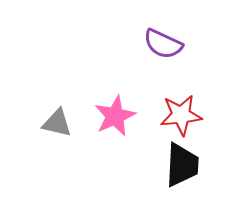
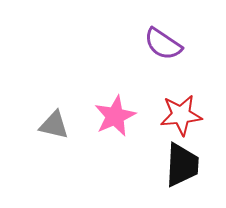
purple semicircle: rotated 9 degrees clockwise
gray triangle: moved 3 px left, 2 px down
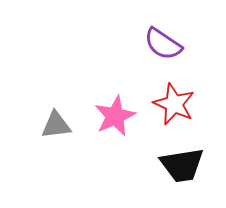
red star: moved 7 px left, 11 px up; rotated 30 degrees clockwise
gray triangle: moved 2 px right; rotated 20 degrees counterclockwise
black trapezoid: rotated 78 degrees clockwise
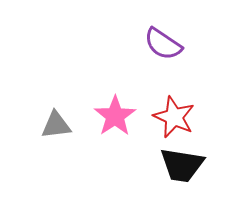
red star: moved 13 px down
pink star: rotated 9 degrees counterclockwise
black trapezoid: rotated 18 degrees clockwise
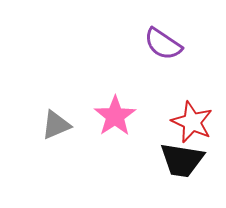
red star: moved 18 px right, 5 px down
gray triangle: rotated 16 degrees counterclockwise
black trapezoid: moved 5 px up
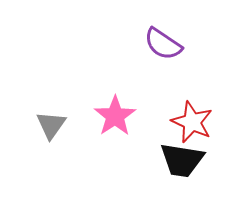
gray triangle: moved 5 px left; rotated 32 degrees counterclockwise
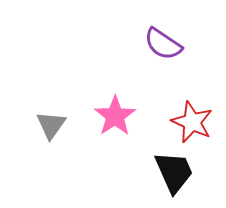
black trapezoid: moved 8 px left, 12 px down; rotated 123 degrees counterclockwise
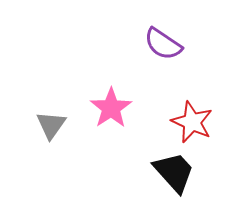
pink star: moved 4 px left, 8 px up
black trapezoid: rotated 18 degrees counterclockwise
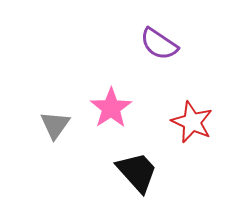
purple semicircle: moved 4 px left
gray triangle: moved 4 px right
black trapezoid: moved 37 px left
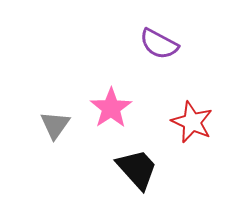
purple semicircle: rotated 6 degrees counterclockwise
black trapezoid: moved 3 px up
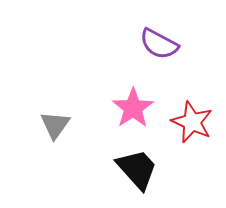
pink star: moved 22 px right
